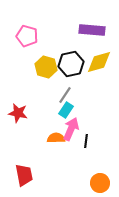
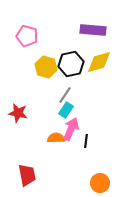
purple rectangle: moved 1 px right
red trapezoid: moved 3 px right
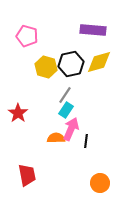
red star: rotated 24 degrees clockwise
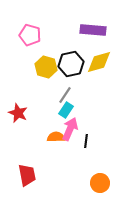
pink pentagon: moved 3 px right, 1 px up
red star: rotated 12 degrees counterclockwise
pink arrow: moved 1 px left
orange semicircle: moved 1 px up
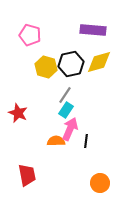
orange semicircle: moved 4 px down
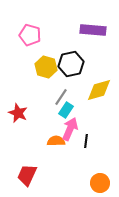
yellow diamond: moved 28 px down
gray line: moved 4 px left, 2 px down
red trapezoid: rotated 145 degrees counterclockwise
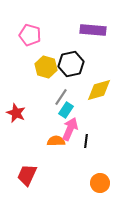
red star: moved 2 px left
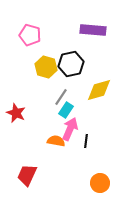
orange semicircle: rotated 12 degrees clockwise
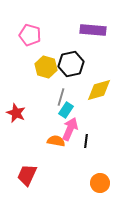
gray line: rotated 18 degrees counterclockwise
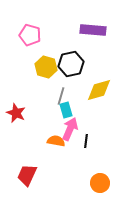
gray line: moved 1 px up
cyan rectangle: rotated 49 degrees counterclockwise
